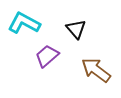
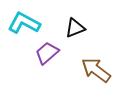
black triangle: moved 1 px left, 1 px up; rotated 50 degrees clockwise
purple trapezoid: moved 3 px up
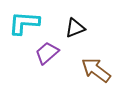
cyan L-shape: rotated 24 degrees counterclockwise
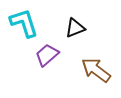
cyan L-shape: rotated 68 degrees clockwise
purple trapezoid: moved 2 px down
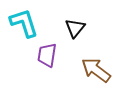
black triangle: rotated 30 degrees counterclockwise
purple trapezoid: rotated 40 degrees counterclockwise
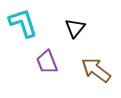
cyan L-shape: moved 1 px left
purple trapezoid: moved 7 px down; rotated 30 degrees counterclockwise
